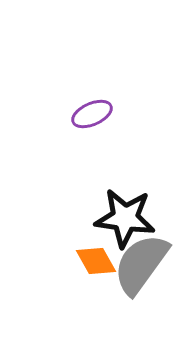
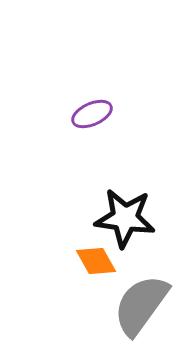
gray semicircle: moved 41 px down
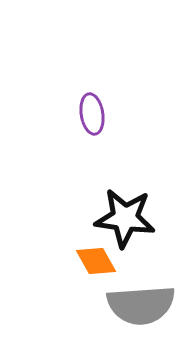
purple ellipse: rotated 75 degrees counterclockwise
gray semicircle: rotated 130 degrees counterclockwise
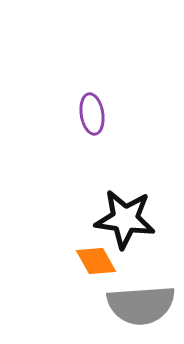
black star: moved 1 px down
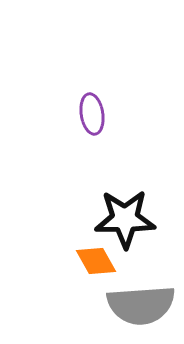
black star: rotated 8 degrees counterclockwise
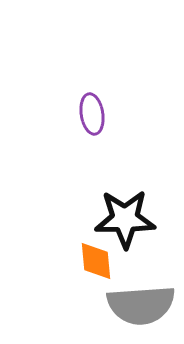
orange diamond: rotated 24 degrees clockwise
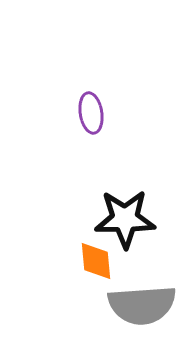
purple ellipse: moved 1 px left, 1 px up
gray semicircle: moved 1 px right
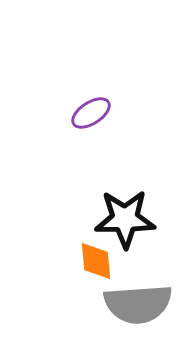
purple ellipse: rotated 66 degrees clockwise
gray semicircle: moved 4 px left, 1 px up
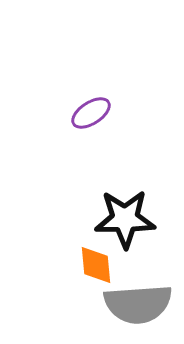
orange diamond: moved 4 px down
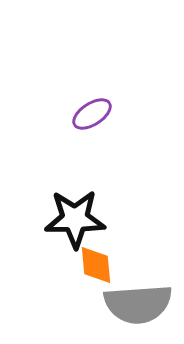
purple ellipse: moved 1 px right, 1 px down
black star: moved 50 px left
